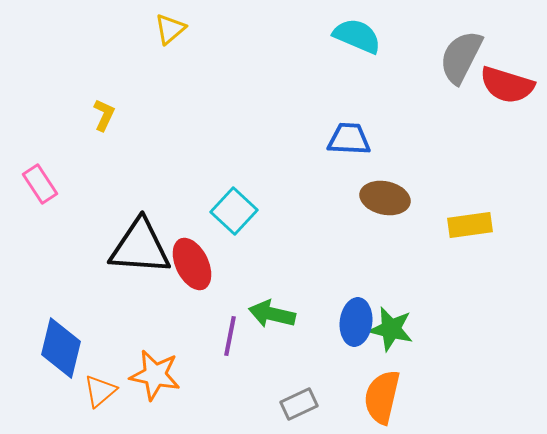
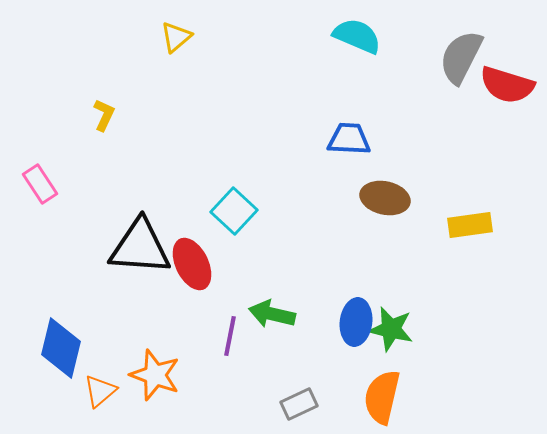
yellow triangle: moved 6 px right, 8 px down
orange star: rotated 9 degrees clockwise
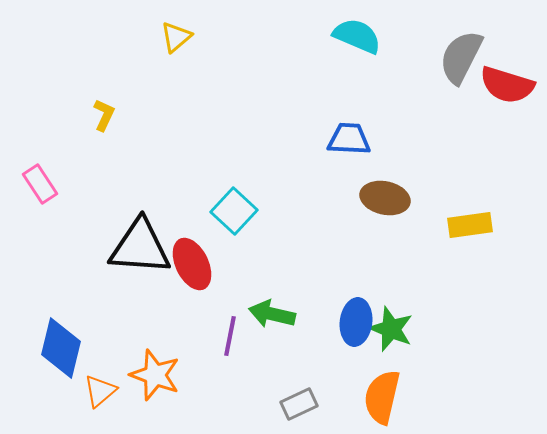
green star: rotated 9 degrees clockwise
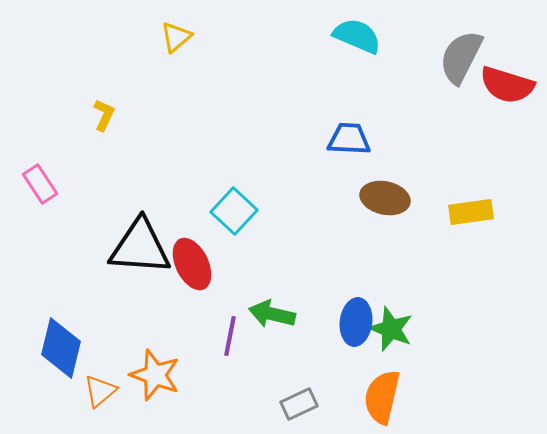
yellow rectangle: moved 1 px right, 13 px up
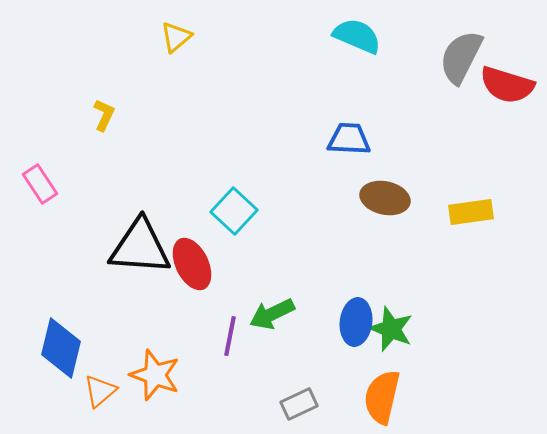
green arrow: rotated 39 degrees counterclockwise
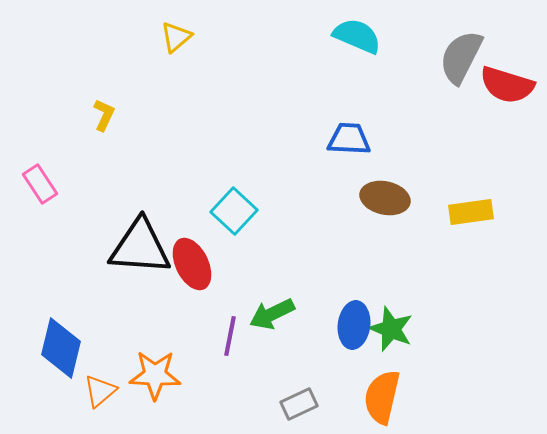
blue ellipse: moved 2 px left, 3 px down
orange star: rotated 18 degrees counterclockwise
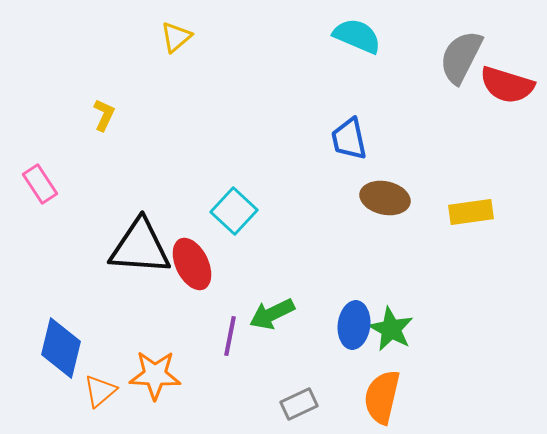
blue trapezoid: rotated 105 degrees counterclockwise
green star: rotated 6 degrees clockwise
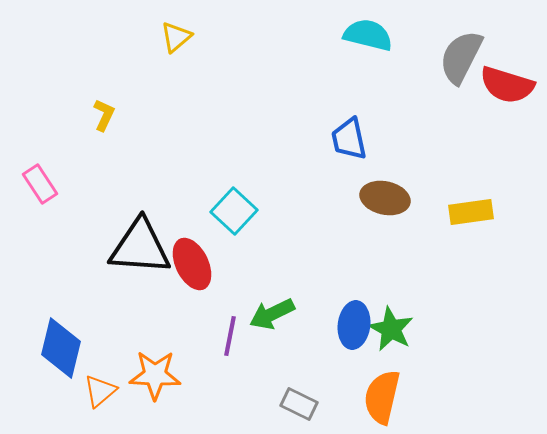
cyan semicircle: moved 11 px right, 1 px up; rotated 9 degrees counterclockwise
gray rectangle: rotated 51 degrees clockwise
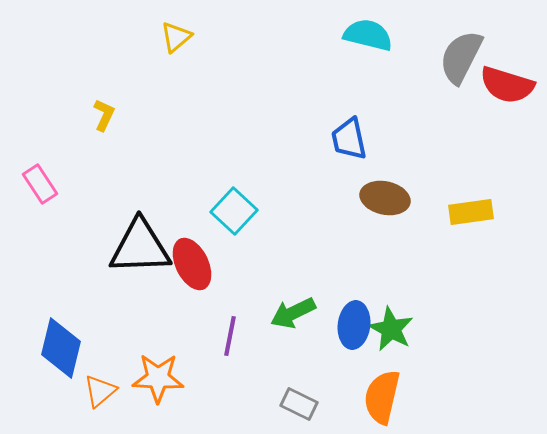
black triangle: rotated 6 degrees counterclockwise
green arrow: moved 21 px right, 1 px up
orange star: moved 3 px right, 3 px down
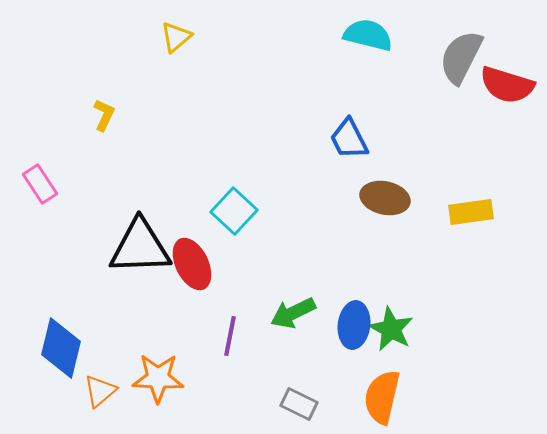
blue trapezoid: rotated 15 degrees counterclockwise
